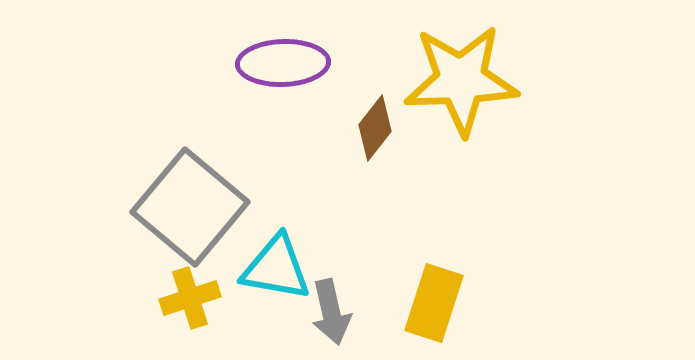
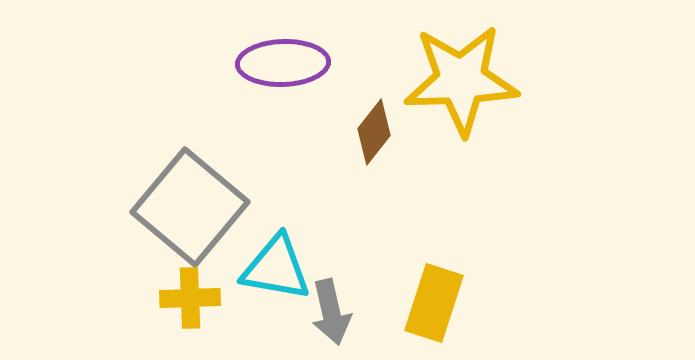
brown diamond: moved 1 px left, 4 px down
yellow cross: rotated 16 degrees clockwise
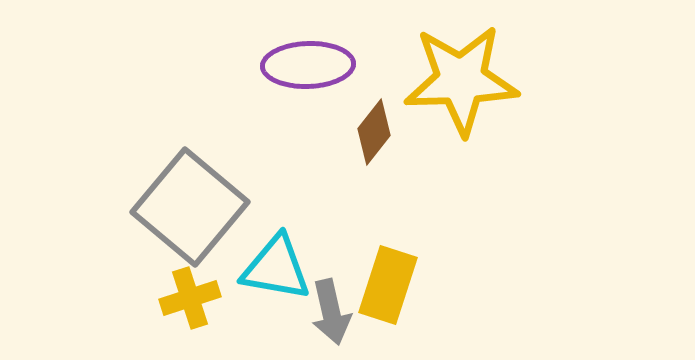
purple ellipse: moved 25 px right, 2 px down
yellow cross: rotated 16 degrees counterclockwise
yellow rectangle: moved 46 px left, 18 px up
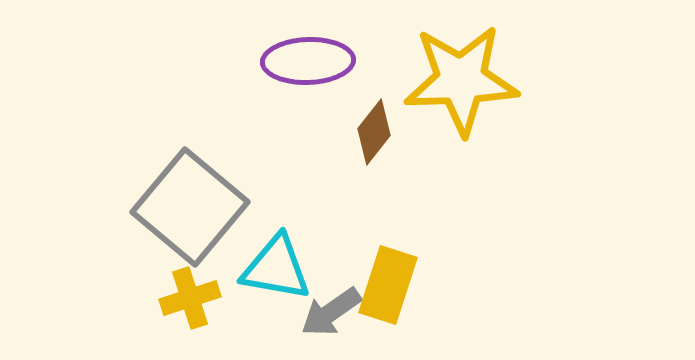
purple ellipse: moved 4 px up
gray arrow: rotated 68 degrees clockwise
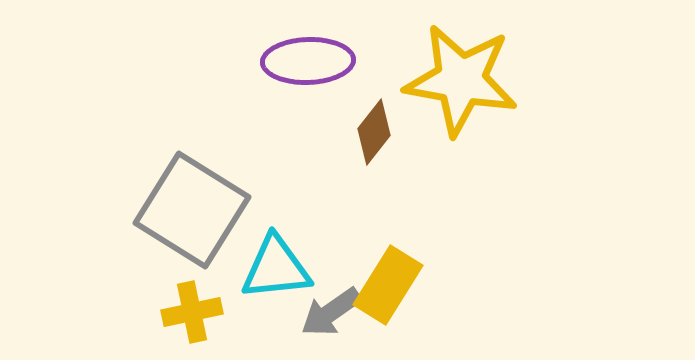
yellow star: rotated 12 degrees clockwise
gray square: moved 2 px right, 3 px down; rotated 8 degrees counterclockwise
cyan triangle: rotated 16 degrees counterclockwise
yellow rectangle: rotated 14 degrees clockwise
yellow cross: moved 2 px right, 14 px down; rotated 6 degrees clockwise
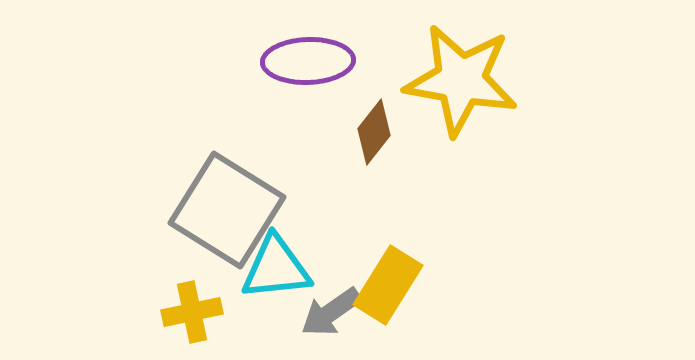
gray square: moved 35 px right
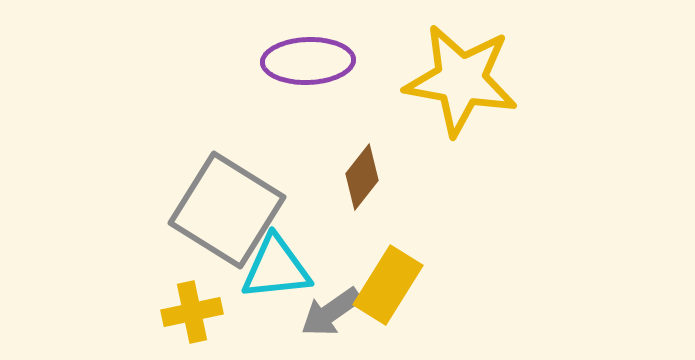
brown diamond: moved 12 px left, 45 px down
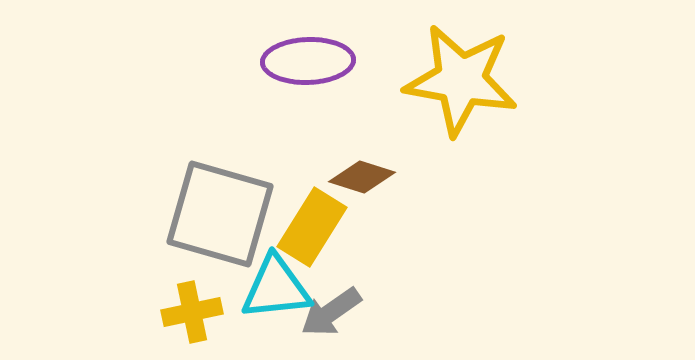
brown diamond: rotated 70 degrees clockwise
gray square: moved 7 px left, 4 px down; rotated 16 degrees counterclockwise
cyan triangle: moved 20 px down
yellow rectangle: moved 76 px left, 58 px up
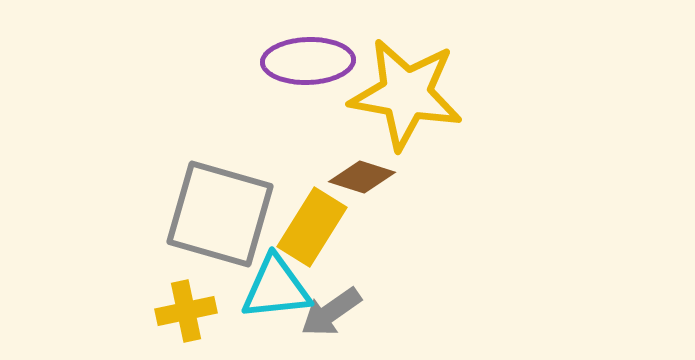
yellow star: moved 55 px left, 14 px down
yellow cross: moved 6 px left, 1 px up
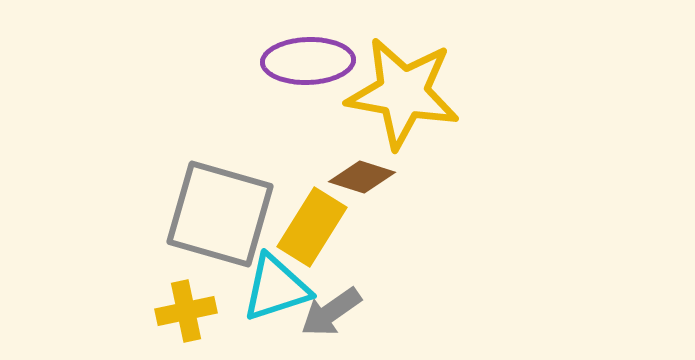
yellow star: moved 3 px left, 1 px up
cyan triangle: rotated 12 degrees counterclockwise
